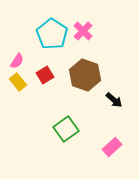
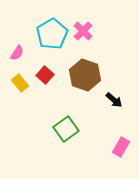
cyan pentagon: rotated 8 degrees clockwise
pink semicircle: moved 8 px up
red square: rotated 18 degrees counterclockwise
yellow rectangle: moved 2 px right, 1 px down
pink rectangle: moved 9 px right; rotated 18 degrees counterclockwise
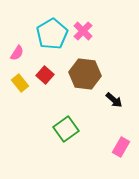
brown hexagon: moved 1 px up; rotated 12 degrees counterclockwise
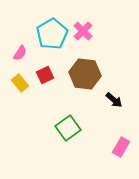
pink semicircle: moved 3 px right
red square: rotated 24 degrees clockwise
green square: moved 2 px right, 1 px up
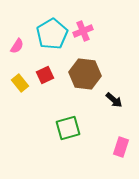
pink cross: rotated 24 degrees clockwise
pink semicircle: moved 3 px left, 7 px up
green square: rotated 20 degrees clockwise
pink rectangle: rotated 12 degrees counterclockwise
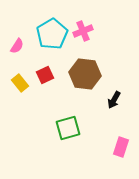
black arrow: rotated 78 degrees clockwise
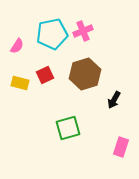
cyan pentagon: rotated 20 degrees clockwise
brown hexagon: rotated 24 degrees counterclockwise
yellow rectangle: rotated 36 degrees counterclockwise
